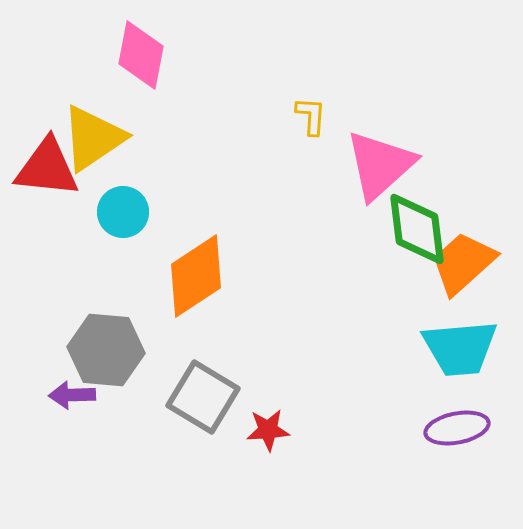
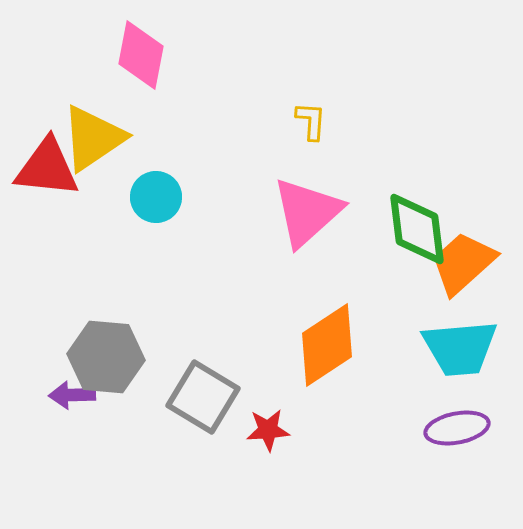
yellow L-shape: moved 5 px down
pink triangle: moved 73 px left, 47 px down
cyan circle: moved 33 px right, 15 px up
orange diamond: moved 131 px right, 69 px down
gray hexagon: moved 7 px down
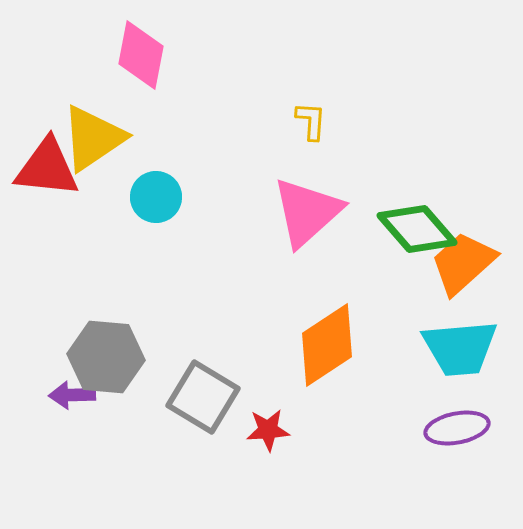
green diamond: rotated 34 degrees counterclockwise
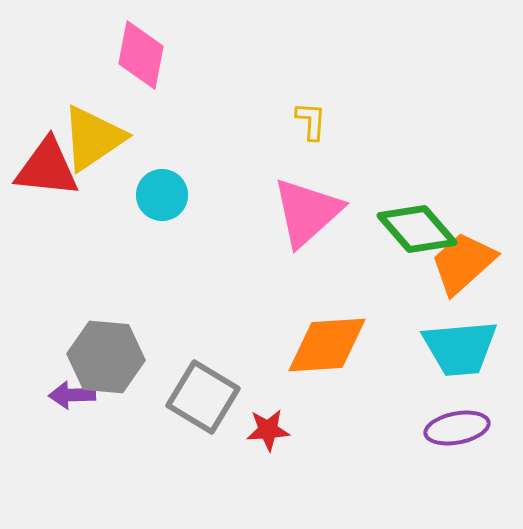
cyan circle: moved 6 px right, 2 px up
orange diamond: rotated 30 degrees clockwise
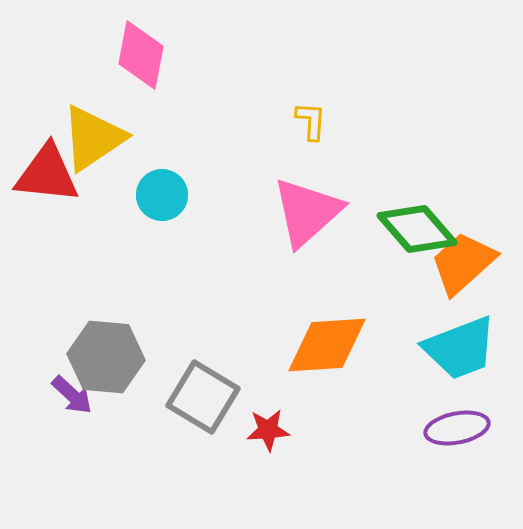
red triangle: moved 6 px down
cyan trapezoid: rotated 16 degrees counterclockwise
purple arrow: rotated 135 degrees counterclockwise
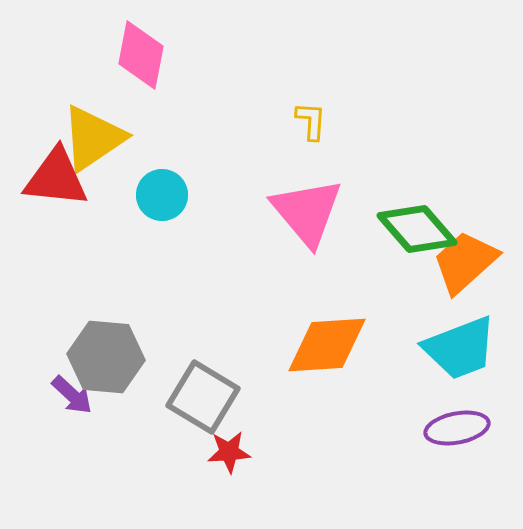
red triangle: moved 9 px right, 4 px down
pink triangle: rotated 28 degrees counterclockwise
orange trapezoid: moved 2 px right, 1 px up
red star: moved 39 px left, 22 px down
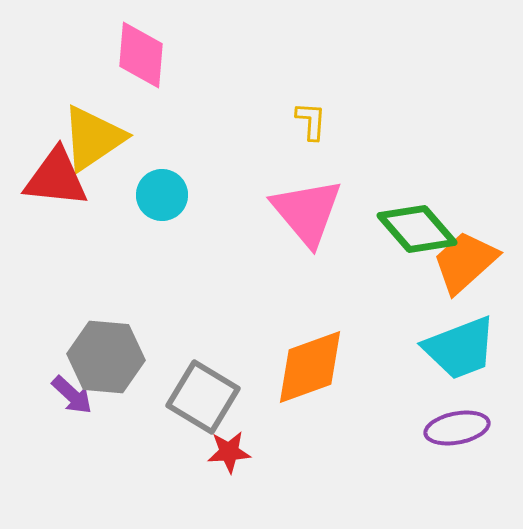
pink diamond: rotated 6 degrees counterclockwise
orange diamond: moved 17 px left, 22 px down; rotated 16 degrees counterclockwise
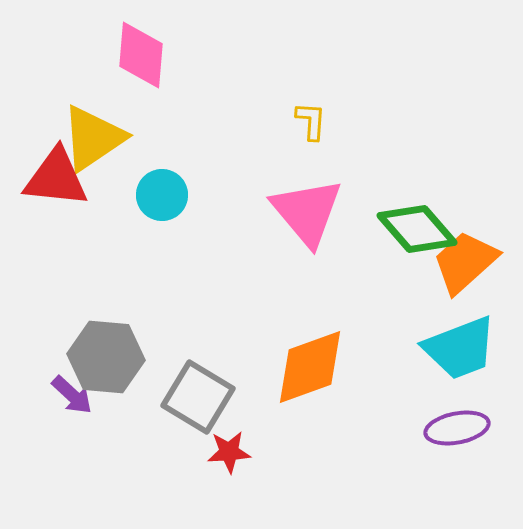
gray square: moved 5 px left
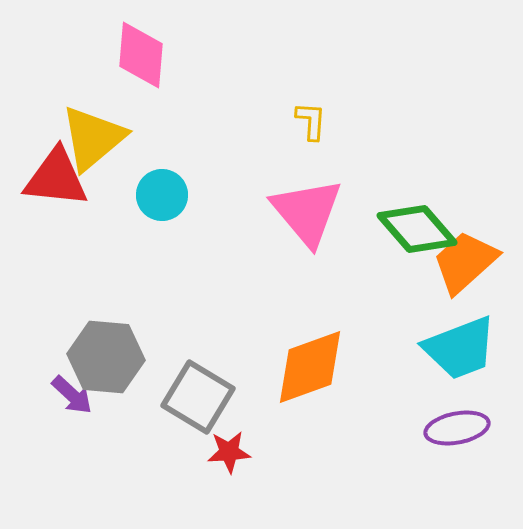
yellow triangle: rotated 6 degrees counterclockwise
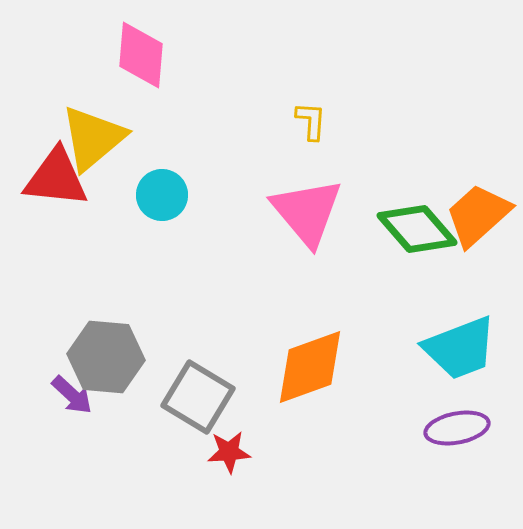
orange trapezoid: moved 13 px right, 47 px up
